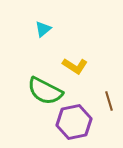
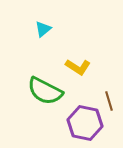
yellow L-shape: moved 3 px right, 1 px down
purple hexagon: moved 11 px right, 1 px down; rotated 24 degrees clockwise
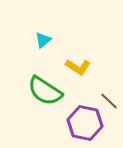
cyan triangle: moved 11 px down
green semicircle: rotated 6 degrees clockwise
brown line: rotated 30 degrees counterclockwise
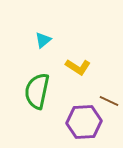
green semicircle: moved 8 px left; rotated 69 degrees clockwise
brown line: rotated 18 degrees counterclockwise
purple hexagon: moved 1 px left, 1 px up; rotated 16 degrees counterclockwise
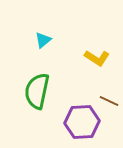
yellow L-shape: moved 19 px right, 9 px up
purple hexagon: moved 2 px left
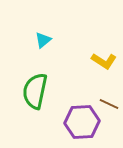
yellow L-shape: moved 7 px right, 3 px down
green semicircle: moved 2 px left
brown line: moved 3 px down
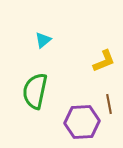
yellow L-shape: rotated 55 degrees counterclockwise
brown line: rotated 54 degrees clockwise
